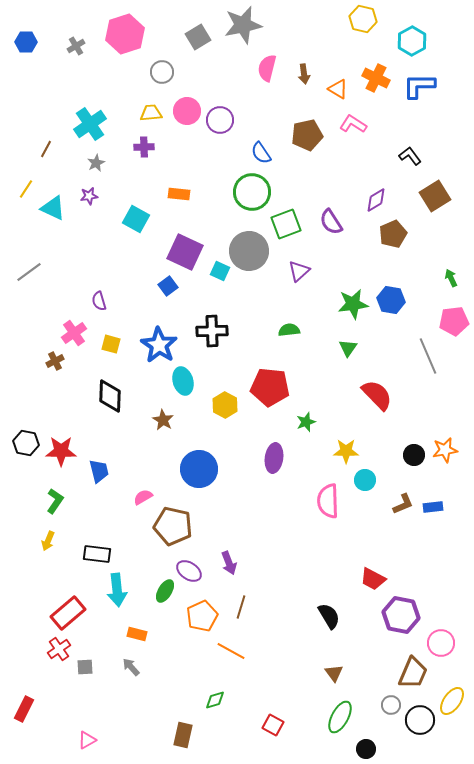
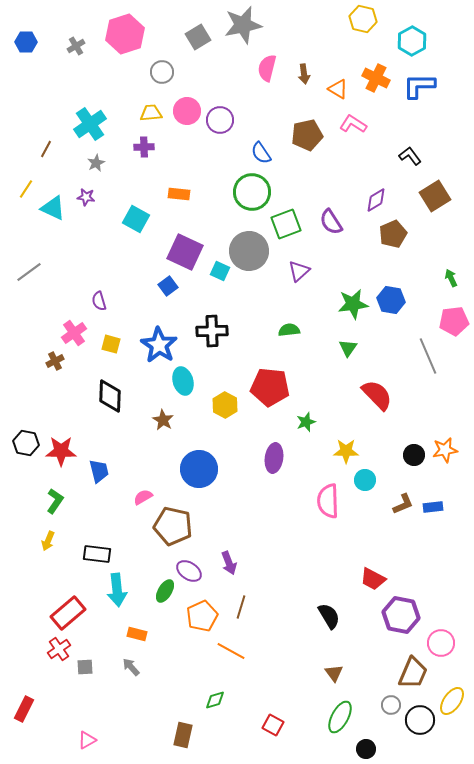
purple star at (89, 196): moved 3 px left, 1 px down; rotated 18 degrees clockwise
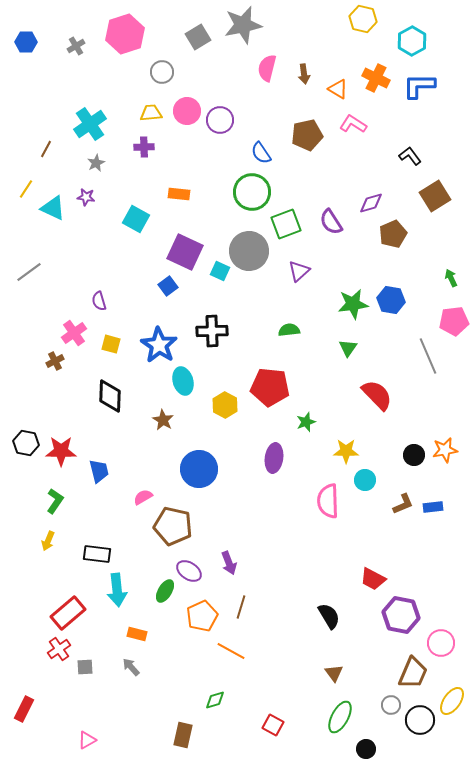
purple diamond at (376, 200): moved 5 px left, 3 px down; rotated 15 degrees clockwise
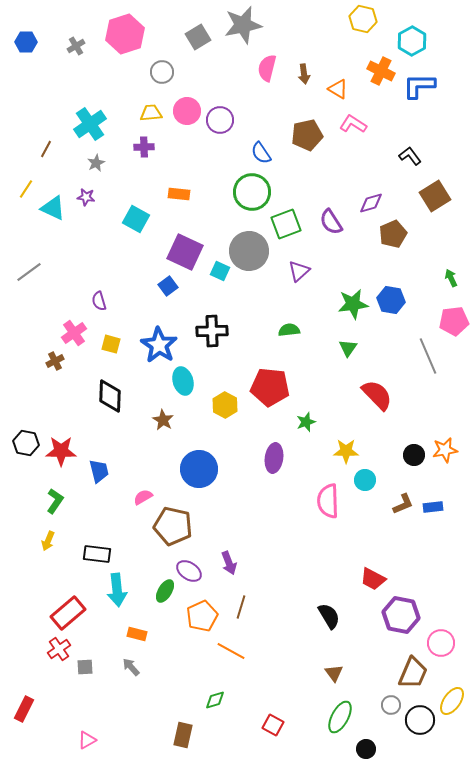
orange cross at (376, 78): moved 5 px right, 7 px up
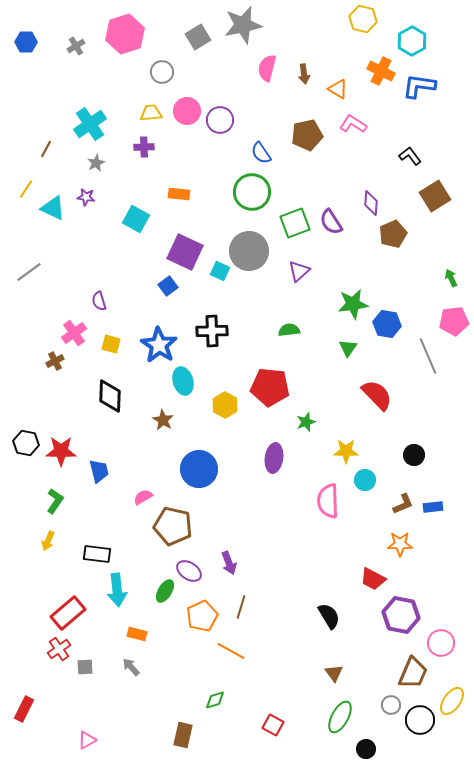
blue L-shape at (419, 86): rotated 8 degrees clockwise
purple diamond at (371, 203): rotated 70 degrees counterclockwise
green square at (286, 224): moved 9 px right, 1 px up
blue hexagon at (391, 300): moved 4 px left, 24 px down
orange star at (445, 450): moved 45 px left, 94 px down; rotated 10 degrees clockwise
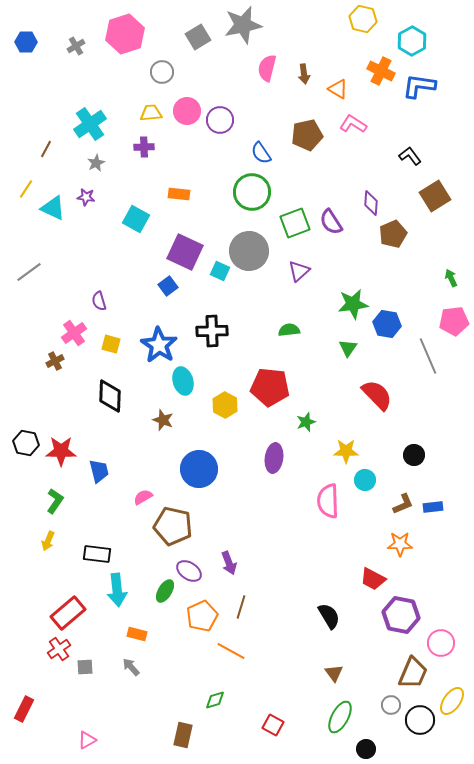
brown star at (163, 420): rotated 10 degrees counterclockwise
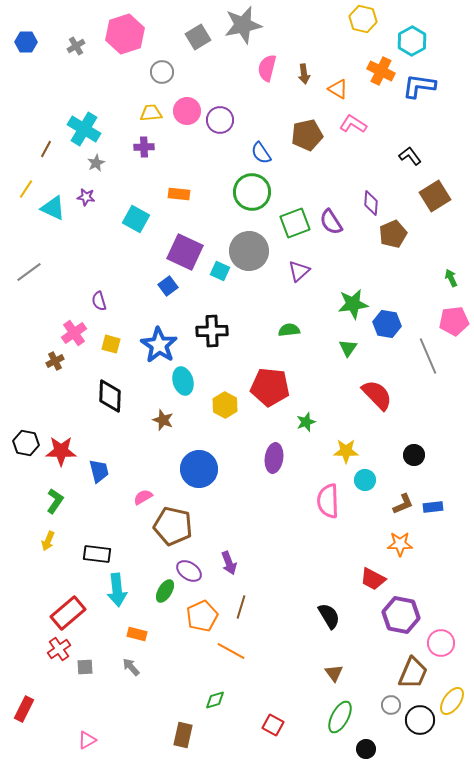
cyan cross at (90, 124): moved 6 px left, 5 px down; rotated 24 degrees counterclockwise
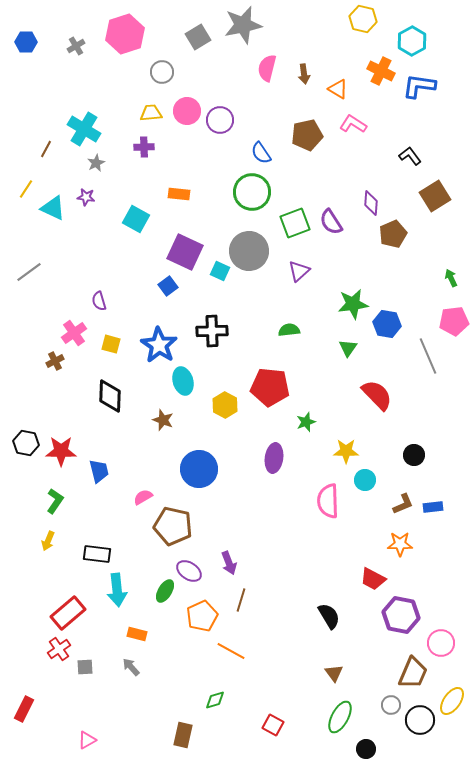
brown line at (241, 607): moved 7 px up
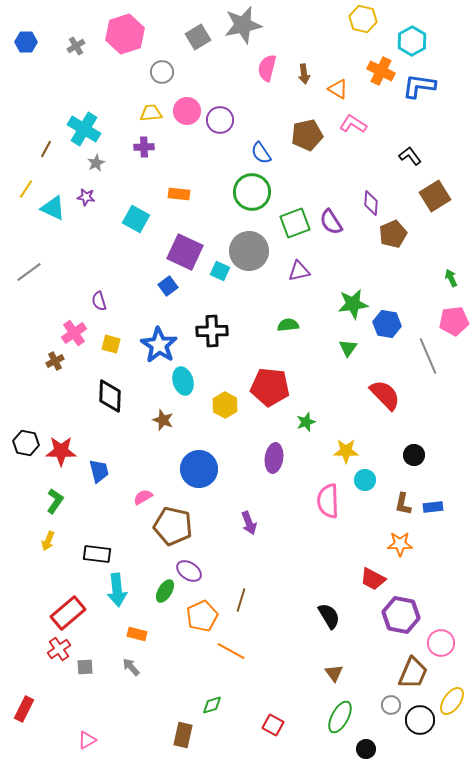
purple triangle at (299, 271): rotated 30 degrees clockwise
green semicircle at (289, 330): moved 1 px left, 5 px up
red semicircle at (377, 395): moved 8 px right
brown L-shape at (403, 504): rotated 125 degrees clockwise
purple arrow at (229, 563): moved 20 px right, 40 px up
green diamond at (215, 700): moved 3 px left, 5 px down
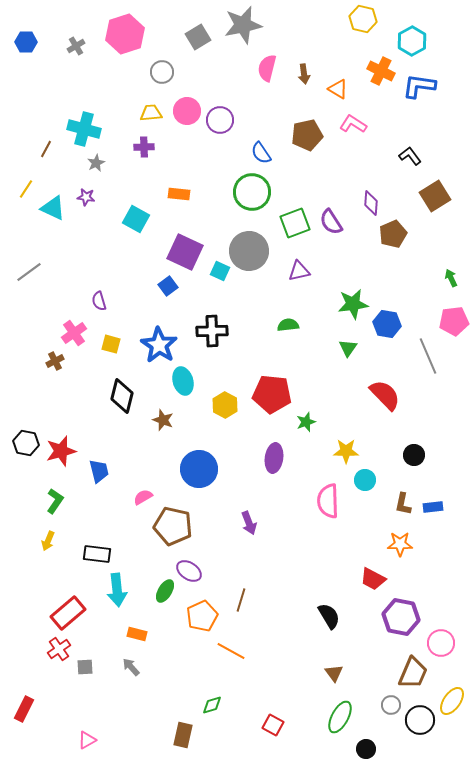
cyan cross at (84, 129): rotated 16 degrees counterclockwise
red pentagon at (270, 387): moved 2 px right, 7 px down
black diamond at (110, 396): moved 12 px right; rotated 12 degrees clockwise
red star at (61, 451): rotated 16 degrees counterclockwise
purple hexagon at (401, 615): moved 2 px down
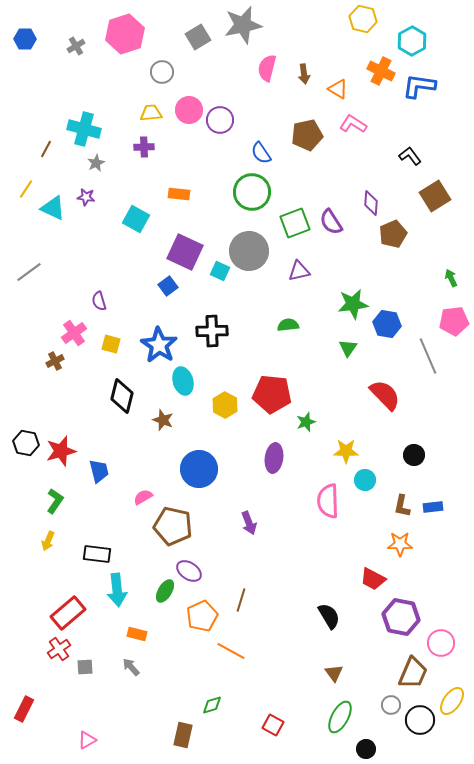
blue hexagon at (26, 42): moved 1 px left, 3 px up
pink circle at (187, 111): moved 2 px right, 1 px up
brown L-shape at (403, 504): moved 1 px left, 2 px down
